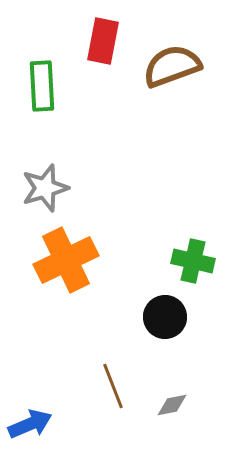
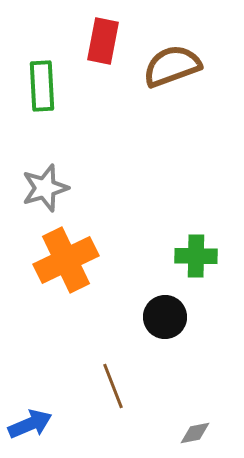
green cross: moved 3 px right, 5 px up; rotated 12 degrees counterclockwise
gray diamond: moved 23 px right, 28 px down
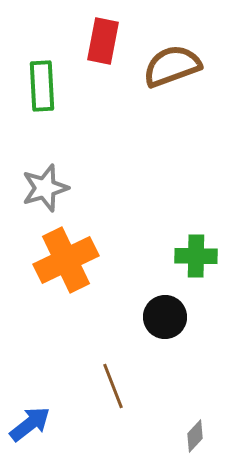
blue arrow: rotated 15 degrees counterclockwise
gray diamond: moved 3 px down; rotated 36 degrees counterclockwise
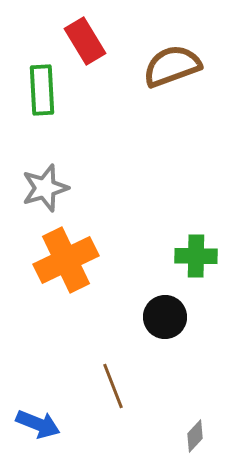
red rectangle: moved 18 px left; rotated 42 degrees counterclockwise
green rectangle: moved 4 px down
blue arrow: moved 8 px right; rotated 60 degrees clockwise
